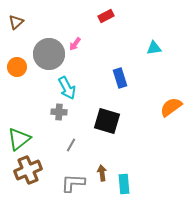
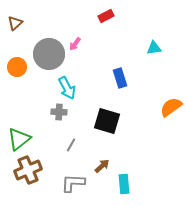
brown triangle: moved 1 px left, 1 px down
brown arrow: moved 7 px up; rotated 56 degrees clockwise
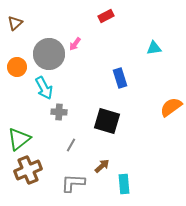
cyan arrow: moved 23 px left
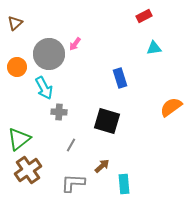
red rectangle: moved 38 px right
brown cross: rotated 12 degrees counterclockwise
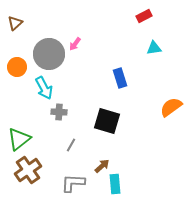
cyan rectangle: moved 9 px left
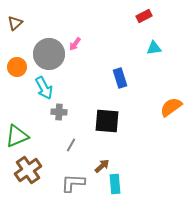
black square: rotated 12 degrees counterclockwise
green triangle: moved 2 px left, 3 px up; rotated 15 degrees clockwise
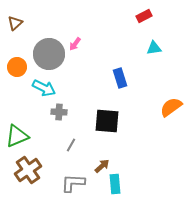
cyan arrow: rotated 35 degrees counterclockwise
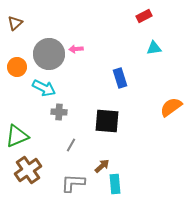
pink arrow: moved 1 px right, 5 px down; rotated 48 degrees clockwise
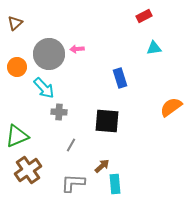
pink arrow: moved 1 px right
cyan arrow: rotated 20 degrees clockwise
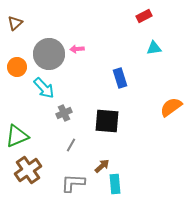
gray cross: moved 5 px right, 1 px down; rotated 28 degrees counterclockwise
